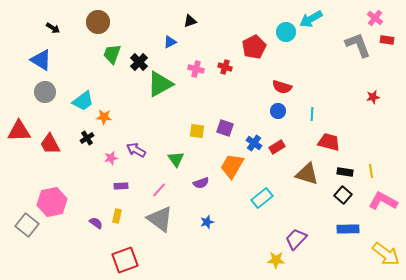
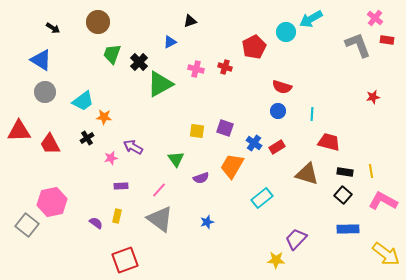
purple arrow at (136, 150): moved 3 px left, 3 px up
purple semicircle at (201, 183): moved 5 px up
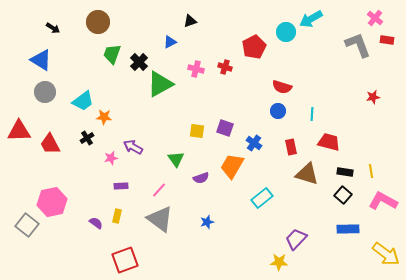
red rectangle at (277, 147): moved 14 px right; rotated 70 degrees counterclockwise
yellow star at (276, 260): moved 3 px right, 2 px down
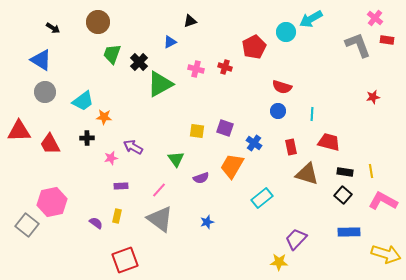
black cross at (87, 138): rotated 32 degrees clockwise
blue rectangle at (348, 229): moved 1 px right, 3 px down
yellow arrow at (386, 254): rotated 20 degrees counterclockwise
